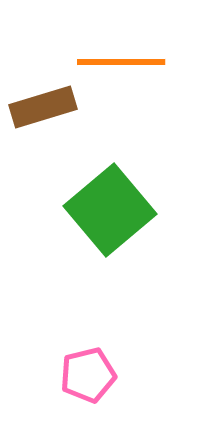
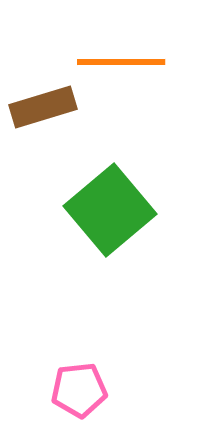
pink pentagon: moved 9 px left, 15 px down; rotated 8 degrees clockwise
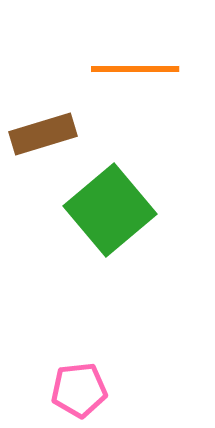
orange line: moved 14 px right, 7 px down
brown rectangle: moved 27 px down
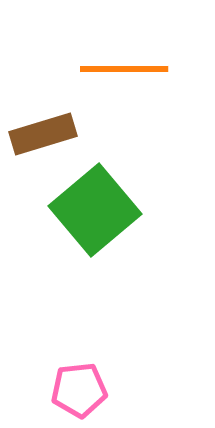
orange line: moved 11 px left
green square: moved 15 px left
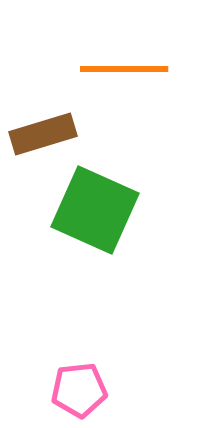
green square: rotated 26 degrees counterclockwise
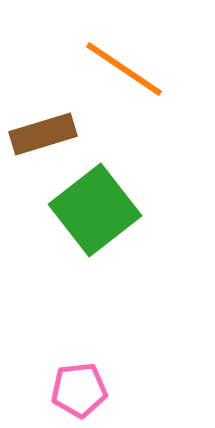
orange line: rotated 34 degrees clockwise
green square: rotated 28 degrees clockwise
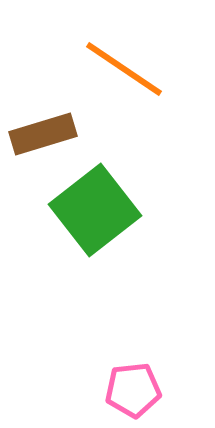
pink pentagon: moved 54 px right
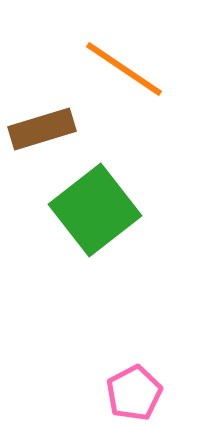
brown rectangle: moved 1 px left, 5 px up
pink pentagon: moved 1 px right, 3 px down; rotated 22 degrees counterclockwise
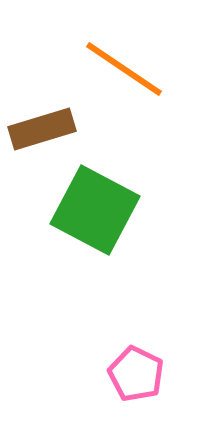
green square: rotated 24 degrees counterclockwise
pink pentagon: moved 2 px right, 19 px up; rotated 18 degrees counterclockwise
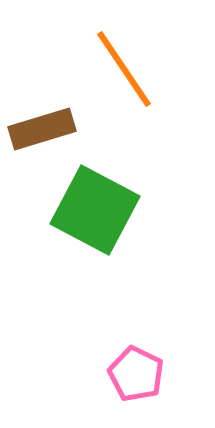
orange line: rotated 22 degrees clockwise
